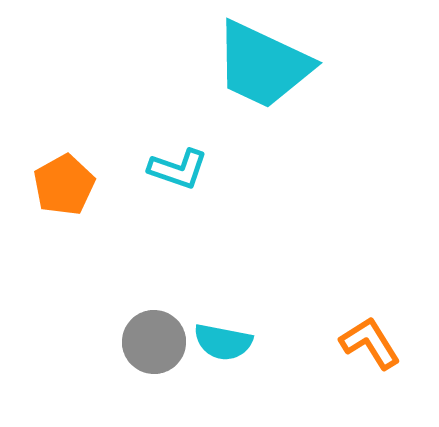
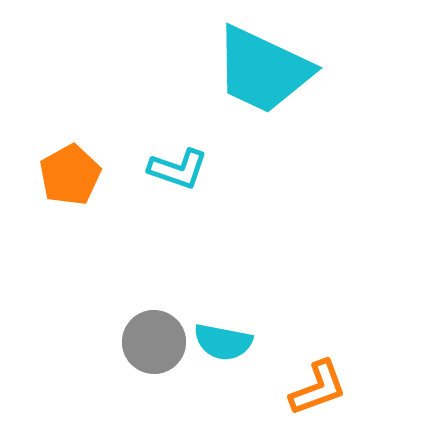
cyan trapezoid: moved 5 px down
orange pentagon: moved 6 px right, 10 px up
orange L-shape: moved 52 px left, 45 px down; rotated 102 degrees clockwise
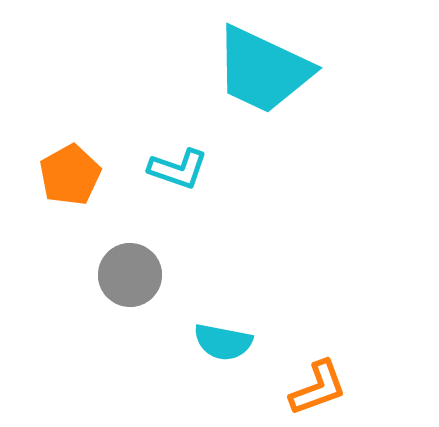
gray circle: moved 24 px left, 67 px up
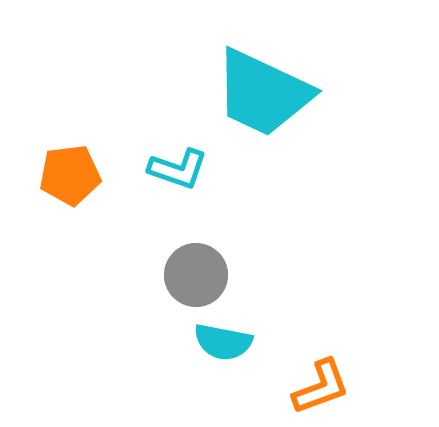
cyan trapezoid: moved 23 px down
orange pentagon: rotated 22 degrees clockwise
gray circle: moved 66 px right
orange L-shape: moved 3 px right, 1 px up
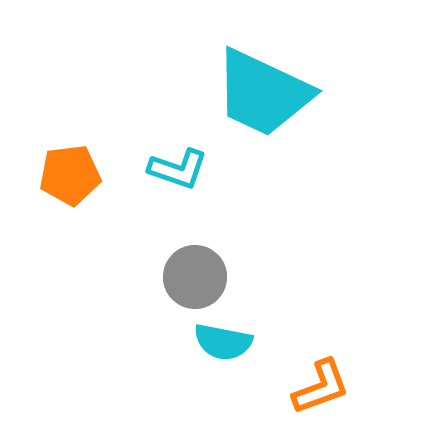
gray circle: moved 1 px left, 2 px down
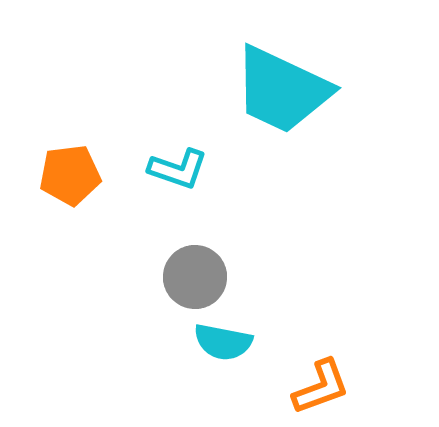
cyan trapezoid: moved 19 px right, 3 px up
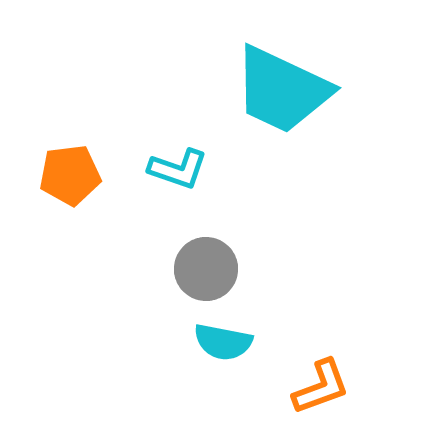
gray circle: moved 11 px right, 8 px up
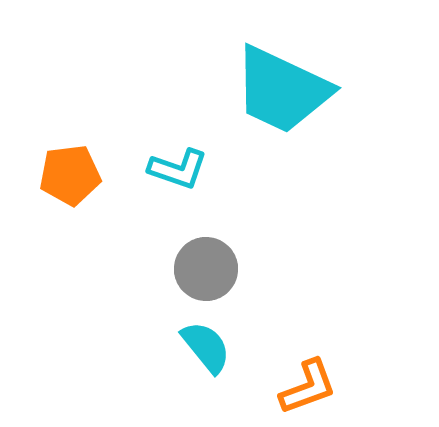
cyan semicircle: moved 17 px left, 5 px down; rotated 140 degrees counterclockwise
orange L-shape: moved 13 px left
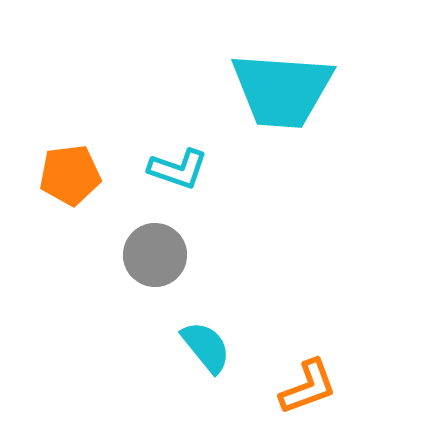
cyan trapezoid: rotated 21 degrees counterclockwise
gray circle: moved 51 px left, 14 px up
